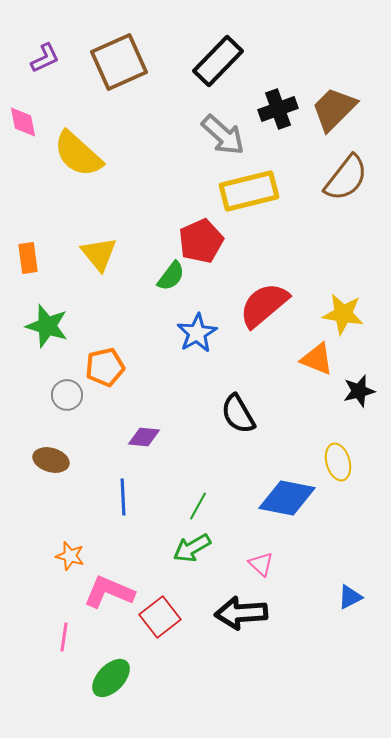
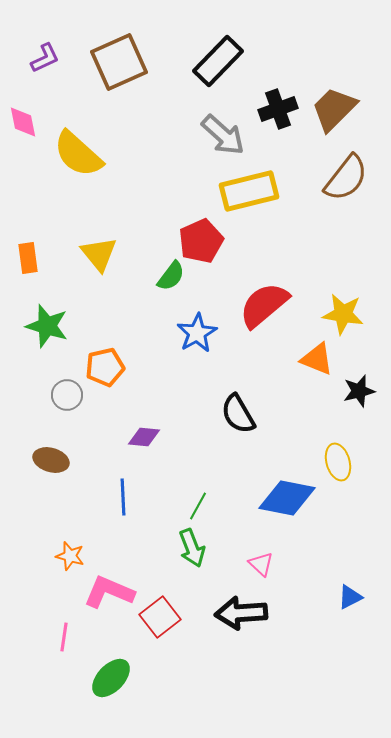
green arrow: rotated 81 degrees counterclockwise
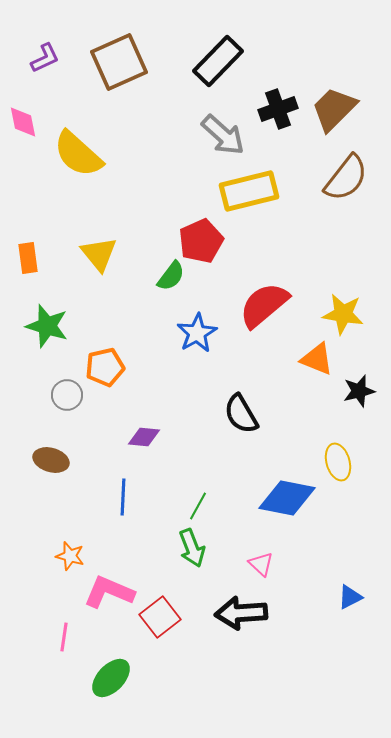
black semicircle: moved 3 px right
blue line: rotated 6 degrees clockwise
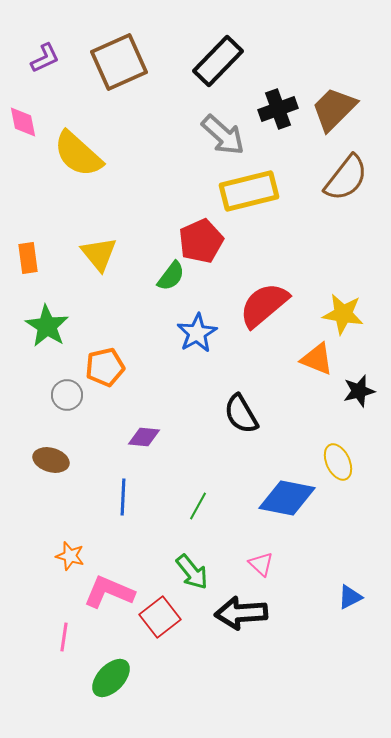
green star: rotated 15 degrees clockwise
yellow ellipse: rotated 9 degrees counterclockwise
green arrow: moved 24 px down; rotated 18 degrees counterclockwise
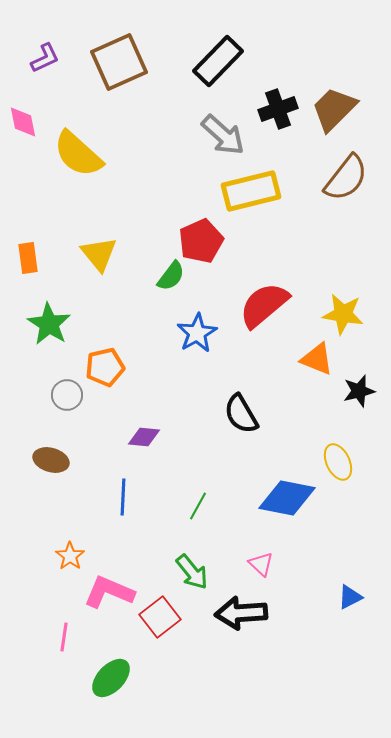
yellow rectangle: moved 2 px right
green star: moved 2 px right, 2 px up
orange star: rotated 20 degrees clockwise
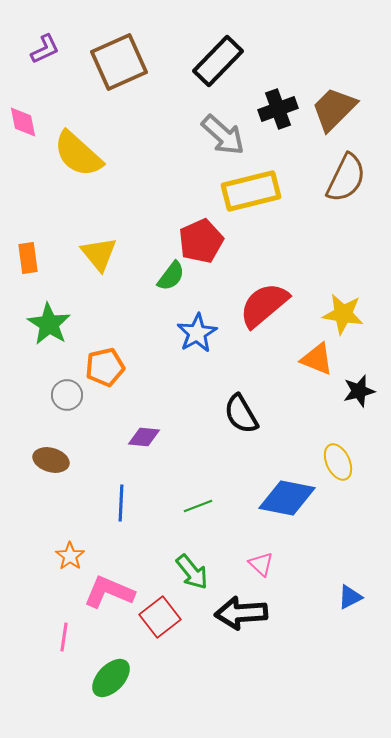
purple L-shape: moved 9 px up
brown semicircle: rotated 12 degrees counterclockwise
blue line: moved 2 px left, 6 px down
green line: rotated 40 degrees clockwise
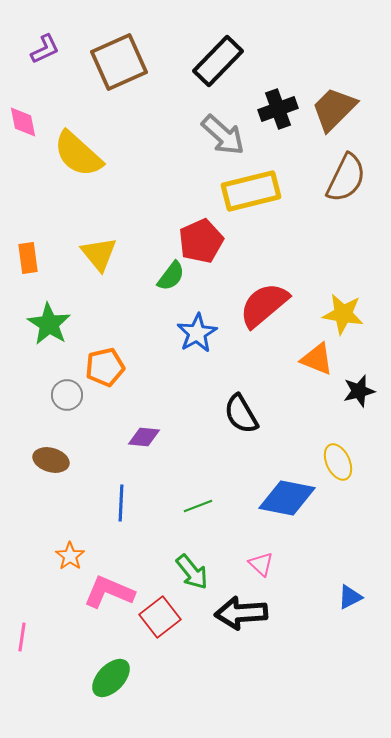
pink line: moved 42 px left
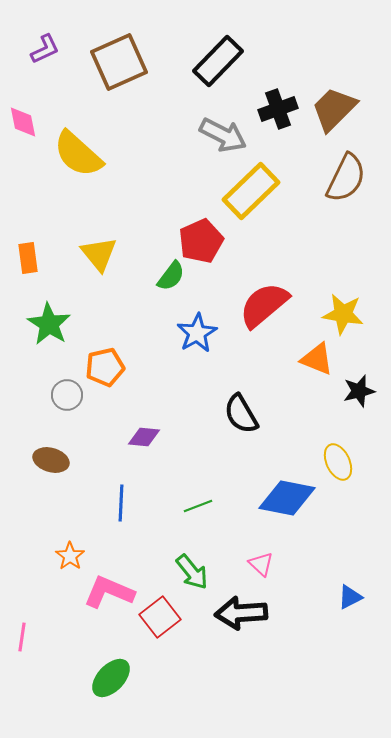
gray arrow: rotated 15 degrees counterclockwise
yellow rectangle: rotated 30 degrees counterclockwise
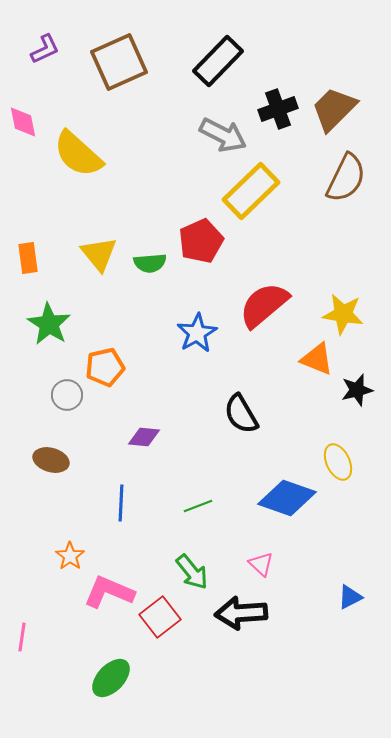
green semicircle: moved 21 px left, 13 px up; rotated 48 degrees clockwise
black star: moved 2 px left, 1 px up
blue diamond: rotated 8 degrees clockwise
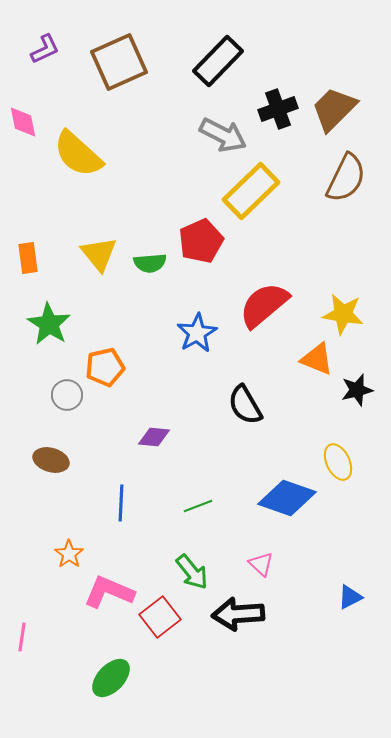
black semicircle: moved 4 px right, 9 px up
purple diamond: moved 10 px right
orange star: moved 1 px left, 2 px up
black arrow: moved 3 px left, 1 px down
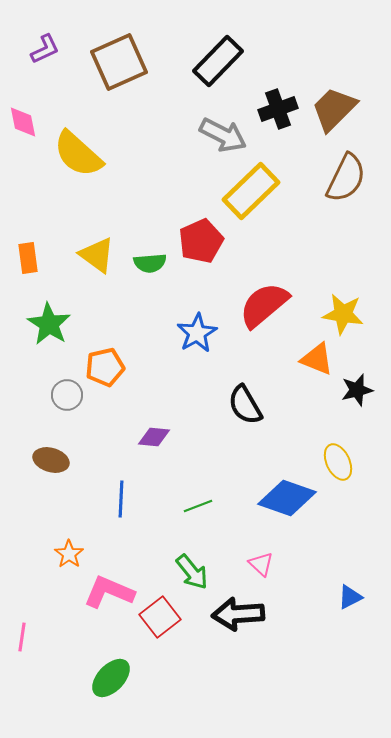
yellow triangle: moved 2 px left, 1 px down; rotated 15 degrees counterclockwise
blue line: moved 4 px up
